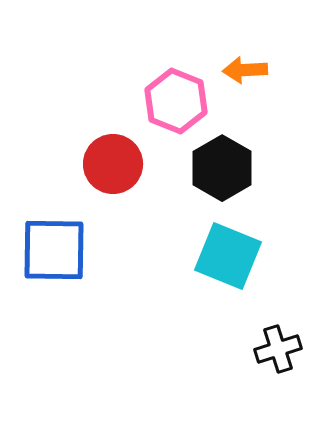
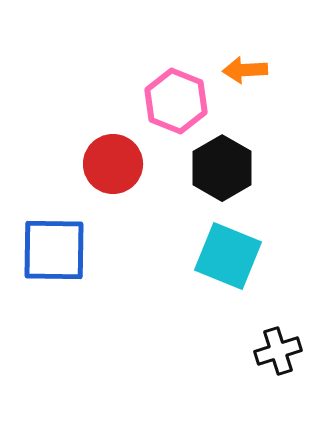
black cross: moved 2 px down
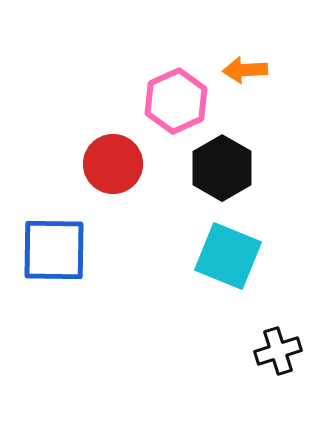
pink hexagon: rotated 14 degrees clockwise
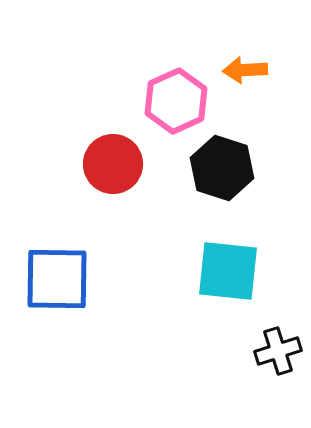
black hexagon: rotated 12 degrees counterclockwise
blue square: moved 3 px right, 29 px down
cyan square: moved 15 px down; rotated 16 degrees counterclockwise
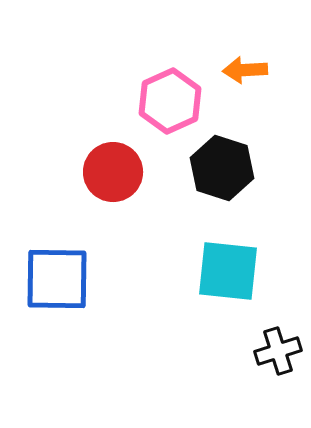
pink hexagon: moved 6 px left
red circle: moved 8 px down
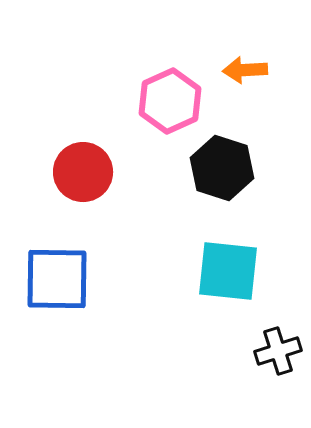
red circle: moved 30 px left
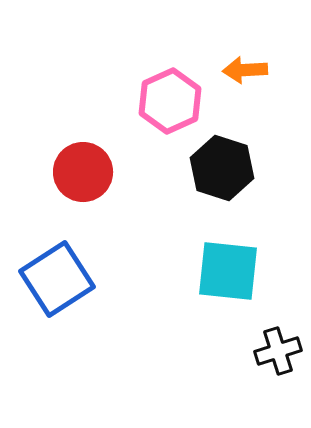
blue square: rotated 34 degrees counterclockwise
